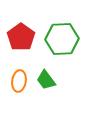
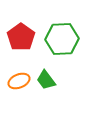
orange ellipse: rotated 60 degrees clockwise
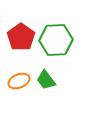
green hexagon: moved 6 px left, 1 px down
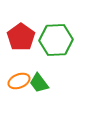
green trapezoid: moved 7 px left, 3 px down
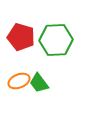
red pentagon: rotated 20 degrees counterclockwise
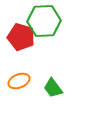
green hexagon: moved 12 px left, 19 px up
green trapezoid: moved 14 px right, 5 px down
